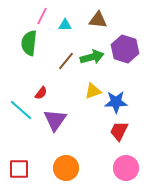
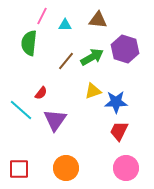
green arrow: rotated 15 degrees counterclockwise
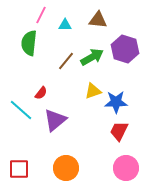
pink line: moved 1 px left, 1 px up
purple triangle: rotated 15 degrees clockwise
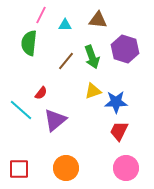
green arrow: rotated 100 degrees clockwise
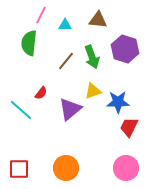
blue star: moved 2 px right
purple triangle: moved 15 px right, 11 px up
red trapezoid: moved 10 px right, 4 px up
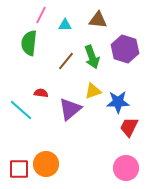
red semicircle: rotated 120 degrees counterclockwise
orange circle: moved 20 px left, 4 px up
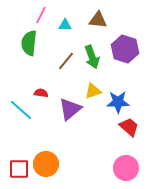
red trapezoid: rotated 105 degrees clockwise
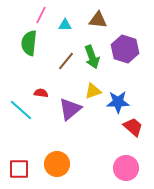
red trapezoid: moved 4 px right
orange circle: moved 11 px right
